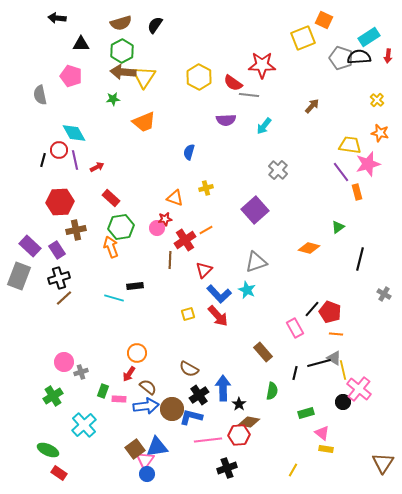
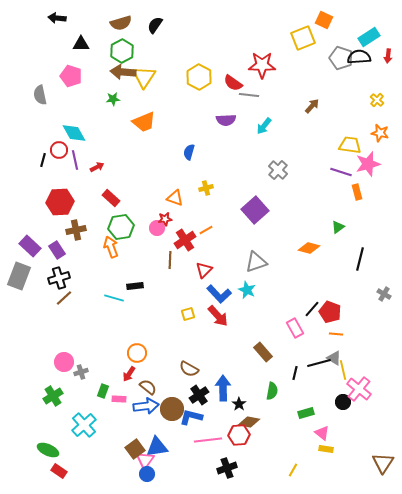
purple line at (341, 172): rotated 35 degrees counterclockwise
red rectangle at (59, 473): moved 2 px up
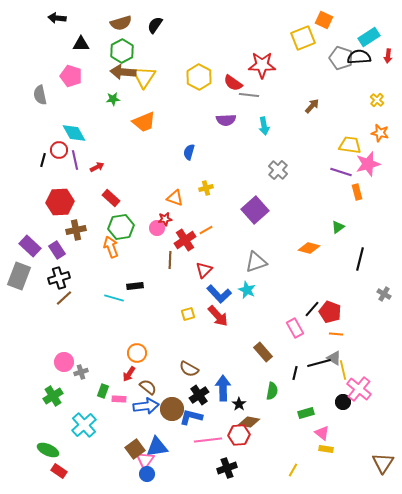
cyan arrow at (264, 126): rotated 48 degrees counterclockwise
